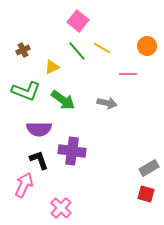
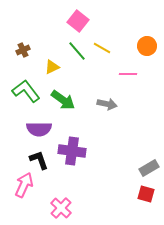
green L-shape: rotated 148 degrees counterclockwise
gray arrow: moved 1 px down
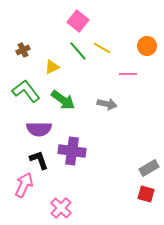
green line: moved 1 px right
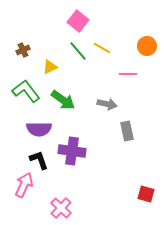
yellow triangle: moved 2 px left
gray rectangle: moved 22 px left, 37 px up; rotated 72 degrees counterclockwise
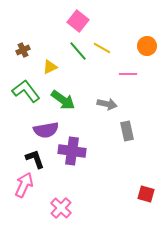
purple semicircle: moved 7 px right, 1 px down; rotated 10 degrees counterclockwise
black L-shape: moved 4 px left, 1 px up
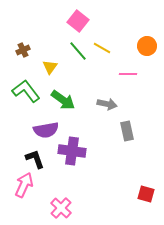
yellow triangle: rotated 28 degrees counterclockwise
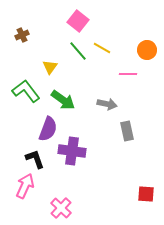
orange circle: moved 4 px down
brown cross: moved 1 px left, 15 px up
purple semicircle: moved 2 px right, 1 px up; rotated 60 degrees counterclockwise
pink arrow: moved 1 px right, 1 px down
red square: rotated 12 degrees counterclockwise
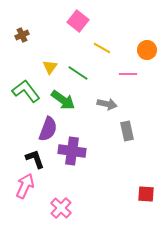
green line: moved 22 px down; rotated 15 degrees counterclockwise
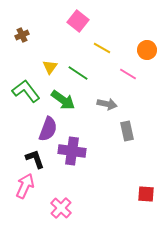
pink line: rotated 30 degrees clockwise
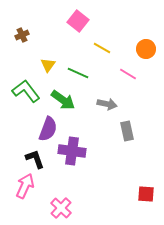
orange circle: moved 1 px left, 1 px up
yellow triangle: moved 2 px left, 2 px up
green line: rotated 10 degrees counterclockwise
